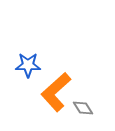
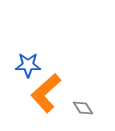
orange L-shape: moved 10 px left, 1 px down
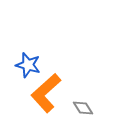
blue star: rotated 15 degrees clockwise
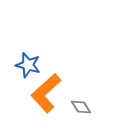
gray diamond: moved 2 px left, 1 px up
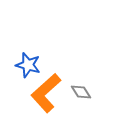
gray diamond: moved 15 px up
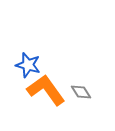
orange L-shape: moved 3 px up; rotated 96 degrees clockwise
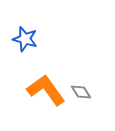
blue star: moved 3 px left, 26 px up
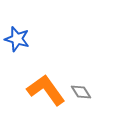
blue star: moved 8 px left
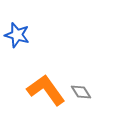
blue star: moved 4 px up
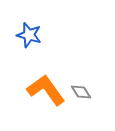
blue star: moved 12 px right
